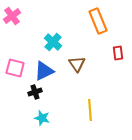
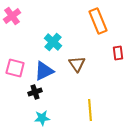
cyan star: rotated 21 degrees counterclockwise
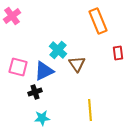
cyan cross: moved 5 px right, 8 px down
pink square: moved 3 px right, 1 px up
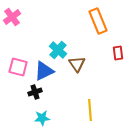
pink cross: moved 1 px down
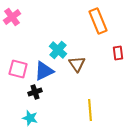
pink square: moved 2 px down
cyan star: moved 12 px left; rotated 21 degrees clockwise
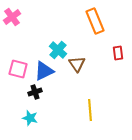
orange rectangle: moved 3 px left
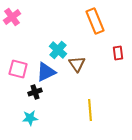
blue triangle: moved 2 px right, 1 px down
cyan star: rotated 21 degrees counterclockwise
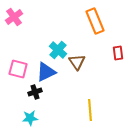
pink cross: moved 2 px right
brown triangle: moved 2 px up
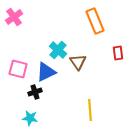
brown triangle: moved 1 px right
cyan star: rotated 14 degrees clockwise
